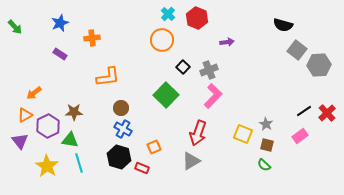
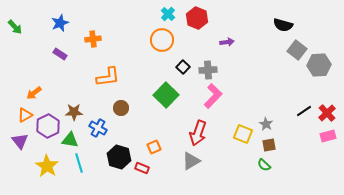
orange cross: moved 1 px right, 1 px down
gray cross: moved 1 px left; rotated 18 degrees clockwise
blue cross: moved 25 px left, 1 px up
pink rectangle: moved 28 px right; rotated 21 degrees clockwise
brown square: moved 2 px right; rotated 24 degrees counterclockwise
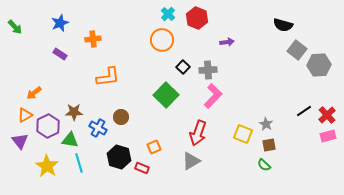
brown circle: moved 9 px down
red cross: moved 2 px down
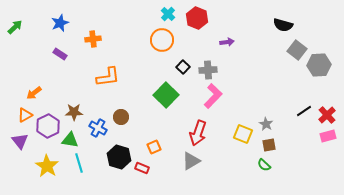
green arrow: rotated 91 degrees counterclockwise
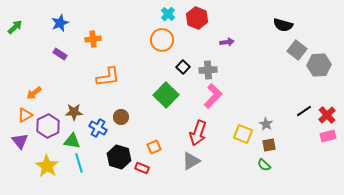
green triangle: moved 2 px right, 1 px down
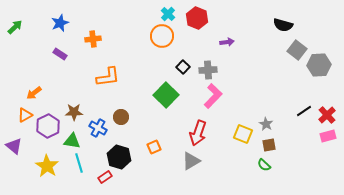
orange circle: moved 4 px up
purple triangle: moved 6 px left, 5 px down; rotated 12 degrees counterclockwise
red rectangle: moved 37 px left, 9 px down; rotated 56 degrees counterclockwise
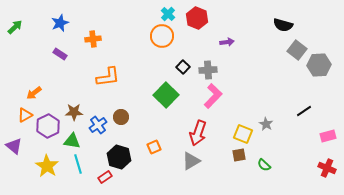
red cross: moved 53 px down; rotated 24 degrees counterclockwise
blue cross: moved 3 px up; rotated 24 degrees clockwise
brown square: moved 30 px left, 10 px down
cyan line: moved 1 px left, 1 px down
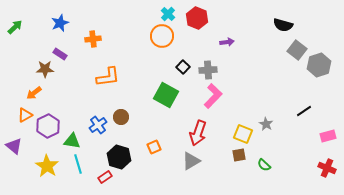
gray hexagon: rotated 15 degrees counterclockwise
green square: rotated 15 degrees counterclockwise
brown star: moved 29 px left, 43 px up
